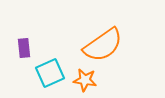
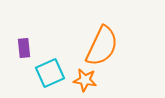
orange semicircle: moved 1 px left, 1 px down; rotated 30 degrees counterclockwise
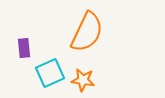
orange semicircle: moved 15 px left, 14 px up
orange star: moved 2 px left
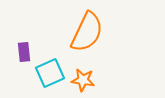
purple rectangle: moved 4 px down
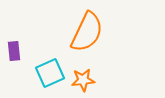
purple rectangle: moved 10 px left, 1 px up
orange star: rotated 15 degrees counterclockwise
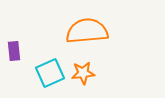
orange semicircle: moved 1 px up; rotated 120 degrees counterclockwise
orange star: moved 7 px up
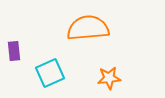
orange semicircle: moved 1 px right, 3 px up
orange star: moved 26 px right, 5 px down
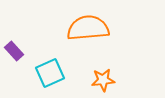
purple rectangle: rotated 36 degrees counterclockwise
orange star: moved 6 px left, 2 px down
